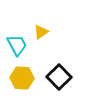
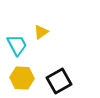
black square: moved 4 px down; rotated 15 degrees clockwise
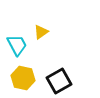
yellow hexagon: moved 1 px right; rotated 10 degrees clockwise
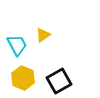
yellow triangle: moved 2 px right, 3 px down
yellow hexagon: rotated 10 degrees clockwise
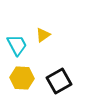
yellow hexagon: moved 1 px left; rotated 20 degrees counterclockwise
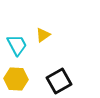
yellow hexagon: moved 6 px left, 1 px down
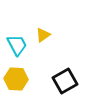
black square: moved 6 px right
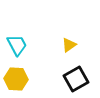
yellow triangle: moved 26 px right, 10 px down
black square: moved 11 px right, 2 px up
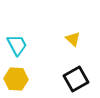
yellow triangle: moved 4 px right, 6 px up; rotated 42 degrees counterclockwise
